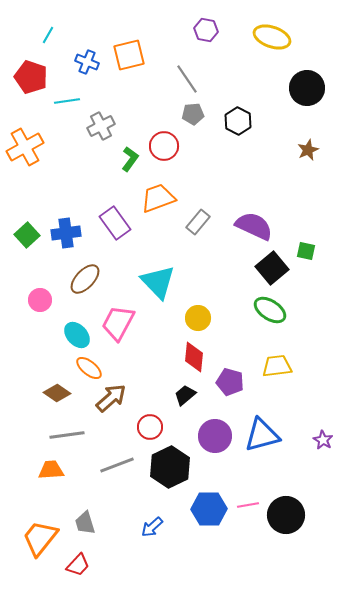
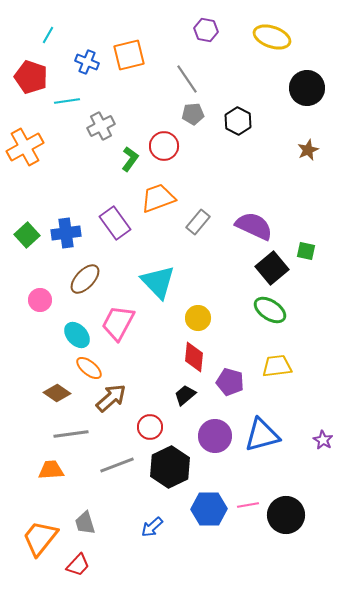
gray line at (67, 435): moved 4 px right, 1 px up
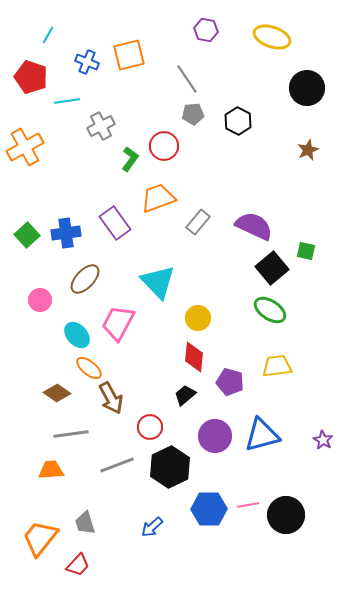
brown arrow at (111, 398): rotated 104 degrees clockwise
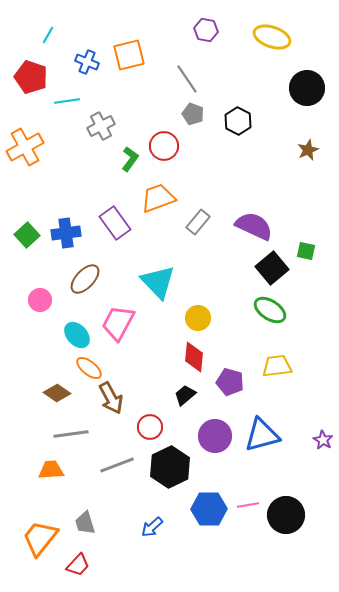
gray pentagon at (193, 114): rotated 25 degrees clockwise
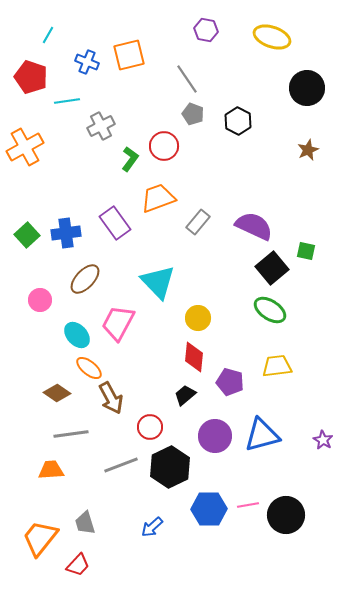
gray line at (117, 465): moved 4 px right
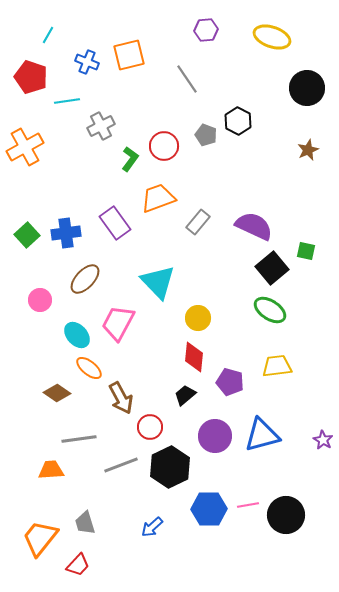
purple hexagon at (206, 30): rotated 15 degrees counterclockwise
gray pentagon at (193, 114): moved 13 px right, 21 px down
brown arrow at (111, 398): moved 10 px right
gray line at (71, 434): moved 8 px right, 5 px down
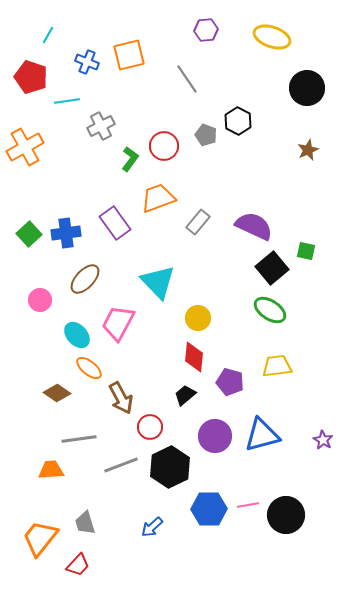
green square at (27, 235): moved 2 px right, 1 px up
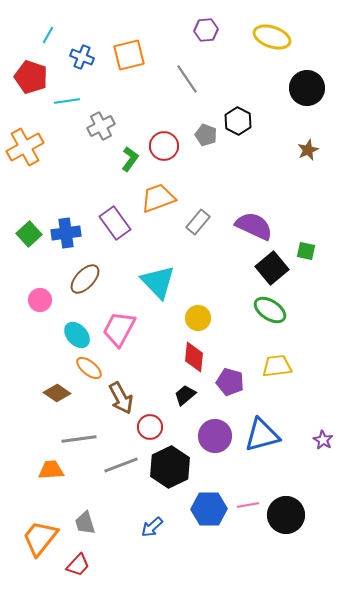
blue cross at (87, 62): moved 5 px left, 5 px up
pink trapezoid at (118, 323): moved 1 px right, 6 px down
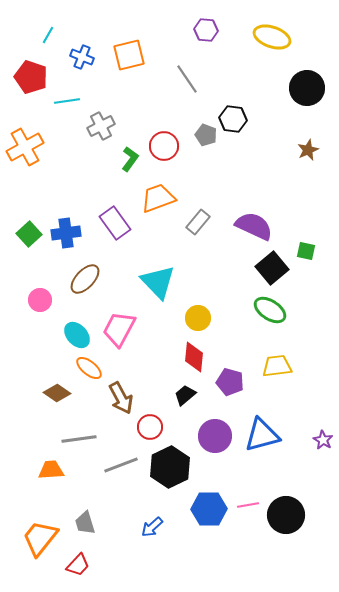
purple hexagon at (206, 30): rotated 10 degrees clockwise
black hexagon at (238, 121): moved 5 px left, 2 px up; rotated 20 degrees counterclockwise
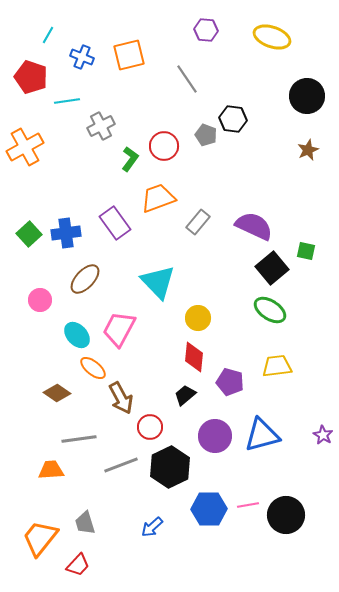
black circle at (307, 88): moved 8 px down
orange ellipse at (89, 368): moved 4 px right
purple star at (323, 440): moved 5 px up
